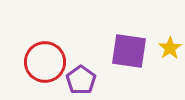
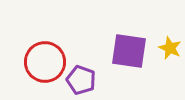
yellow star: rotated 15 degrees counterclockwise
purple pentagon: rotated 16 degrees counterclockwise
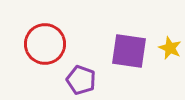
red circle: moved 18 px up
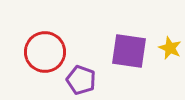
red circle: moved 8 px down
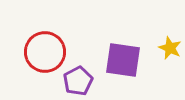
purple square: moved 6 px left, 9 px down
purple pentagon: moved 3 px left, 1 px down; rotated 24 degrees clockwise
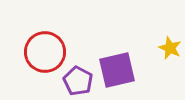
purple square: moved 6 px left, 10 px down; rotated 21 degrees counterclockwise
purple pentagon: rotated 16 degrees counterclockwise
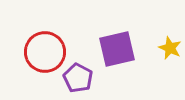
purple square: moved 21 px up
purple pentagon: moved 3 px up
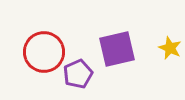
red circle: moved 1 px left
purple pentagon: moved 4 px up; rotated 20 degrees clockwise
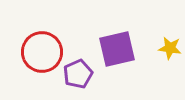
yellow star: rotated 15 degrees counterclockwise
red circle: moved 2 px left
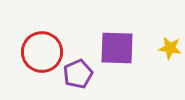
purple square: moved 1 px up; rotated 15 degrees clockwise
